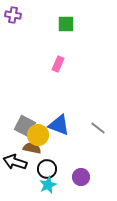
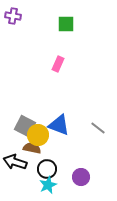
purple cross: moved 1 px down
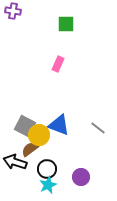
purple cross: moved 5 px up
yellow circle: moved 1 px right
brown semicircle: moved 2 px left, 1 px down; rotated 48 degrees counterclockwise
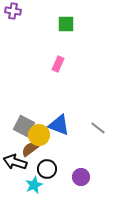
gray square: moved 1 px left
cyan star: moved 14 px left
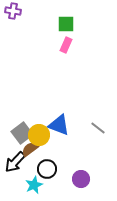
pink rectangle: moved 8 px right, 19 px up
gray square: moved 2 px left, 7 px down; rotated 25 degrees clockwise
black arrow: rotated 65 degrees counterclockwise
purple circle: moved 2 px down
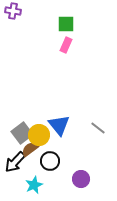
blue triangle: rotated 30 degrees clockwise
black circle: moved 3 px right, 8 px up
